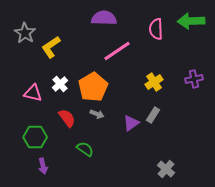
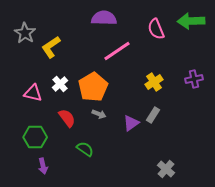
pink semicircle: rotated 20 degrees counterclockwise
gray arrow: moved 2 px right
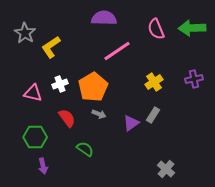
green arrow: moved 1 px right, 7 px down
white cross: rotated 21 degrees clockwise
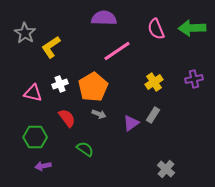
purple arrow: rotated 91 degrees clockwise
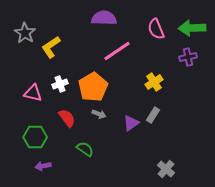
purple cross: moved 6 px left, 22 px up
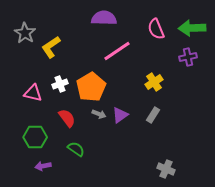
orange pentagon: moved 2 px left
purple triangle: moved 11 px left, 8 px up
green semicircle: moved 9 px left
gray cross: rotated 18 degrees counterclockwise
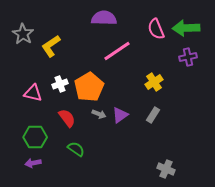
green arrow: moved 6 px left
gray star: moved 2 px left, 1 px down
yellow L-shape: moved 1 px up
orange pentagon: moved 2 px left
purple arrow: moved 10 px left, 3 px up
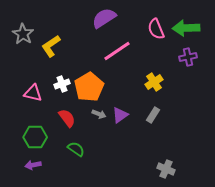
purple semicircle: rotated 35 degrees counterclockwise
white cross: moved 2 px right
purple arrow: moved 2 px down
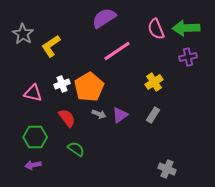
gray cross: moved 1 px right
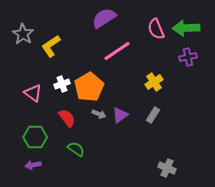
pink triangle: rotated 24 degrees clockwise
gray cross: moved 1 px up
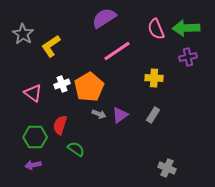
yellow cross: moved 4 px up; rotated 36 degrees clockwise
red semicircle: moved 7 px left, 7 px down; rotated 126 degrees counterclockwise
